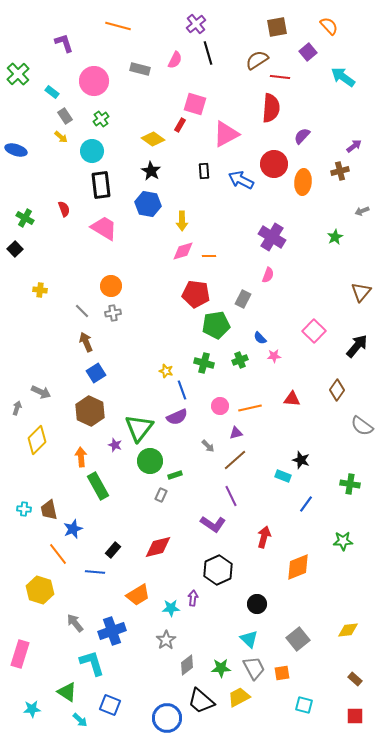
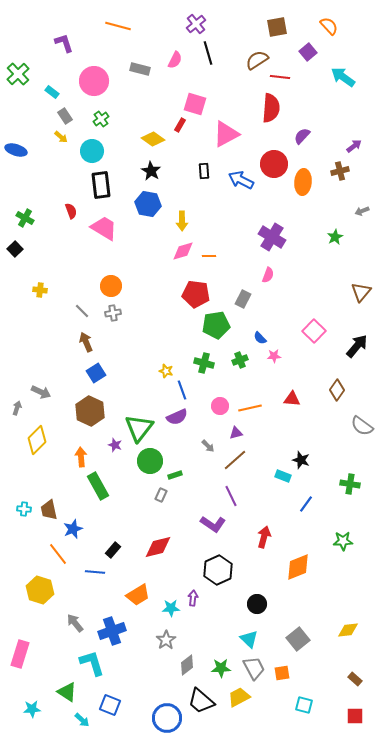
red semicircle at (64, 209): moved 7 px right, 2 px down
cyan arrow at (80, 720): moved 2 px right
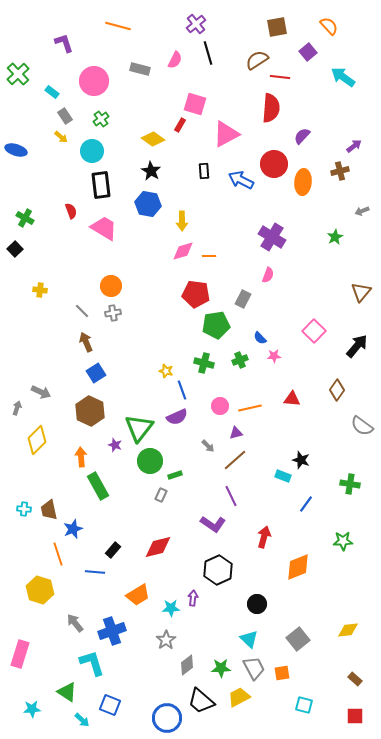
orange line at (58, 554): rotated 20 degrees clockwise
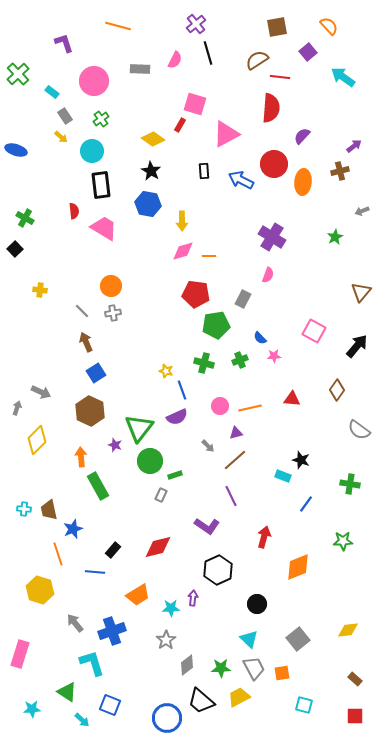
gray rectangle at (140, 69): rotated 12 degrees counterclockwise
red semicircle at (71, 211): moved 3 px right; rotated 14 degrees clockwise
pink square at (314, 331): rotated 15 degrees counterclockwise
gray semicircle at (362, 426): moved 3 px left, 4 px down
purple L-shape at (213, 524): moved 6 px left, 2 px down
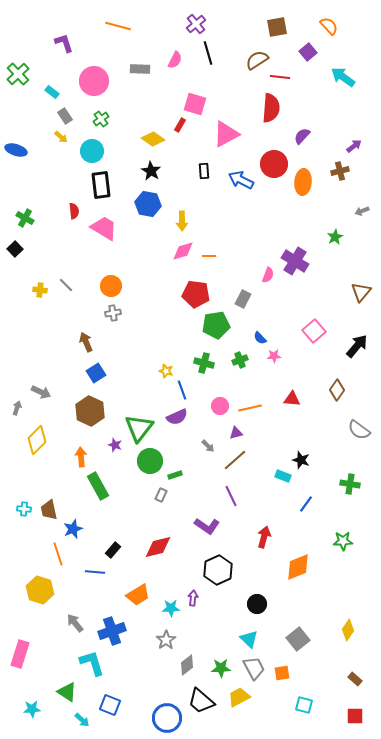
purple cross at (272, 237): moved 23 px right, 24 px down
gray line at (82, 311): moved 16 px left, 26 px up
pink square at (314, 331): rotated 20 degrees clockwise
yellow diamond at (348, 630): rotated 50 degrees counterclockwise
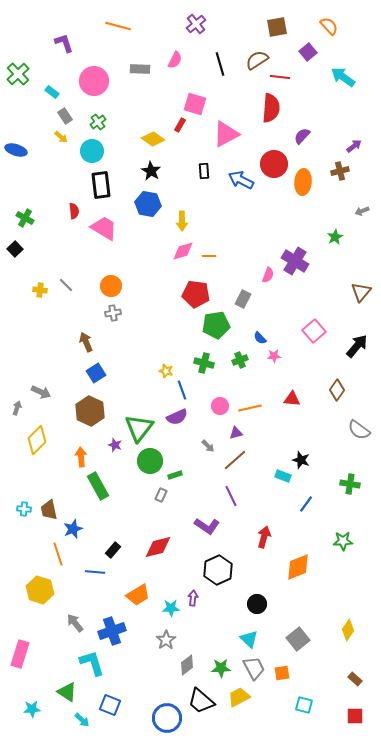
black line at (208, 53): moved 12 px right, 11 px down
green cross at (101, 119): moved 3 px left, 3 px down
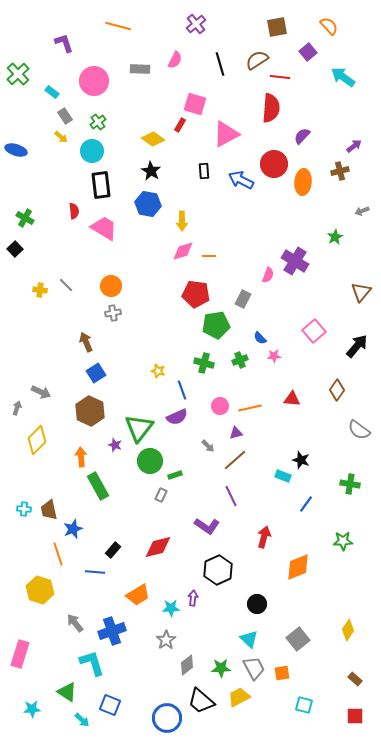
yellow star at (166, 371): moved 8 px left
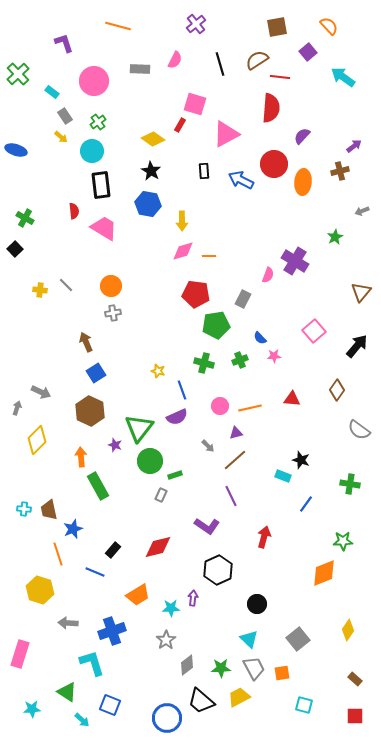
orange diamond at (298, 567): moved 26 px right, 6 px down
blue line at (95, 572): rotated 18 degrees clockwise
gray arrow at (75, 623): moved 7 px left; rotated 48 degrees counterclockwise
